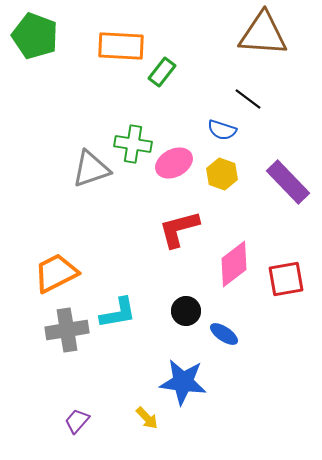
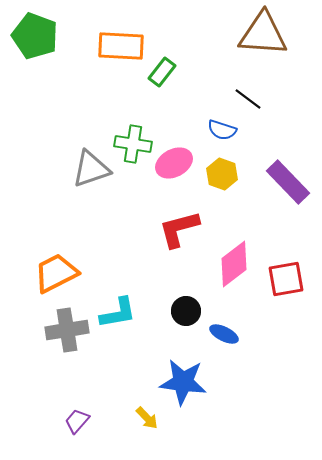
blue ellipse: rotated 8 degrees counterclockwise
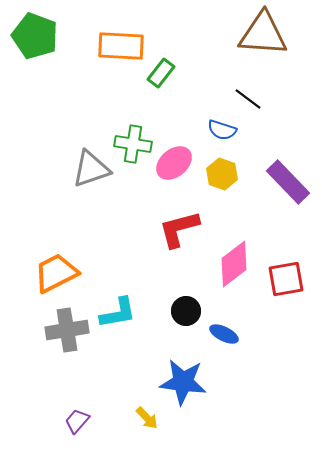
green rectangle: moved 1 px left, 1 px down
pink ellipse: rotated 12 degrees counterclockwise
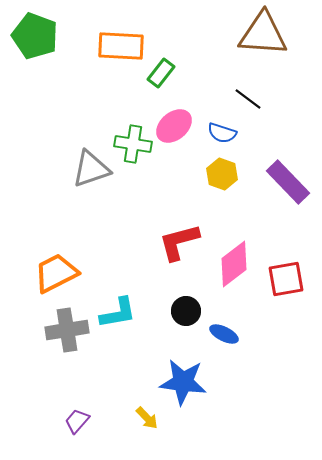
blue semicircle: moved 3 px down
pink ellipse: moved 37 px up
red L-shape: moved 13 px down
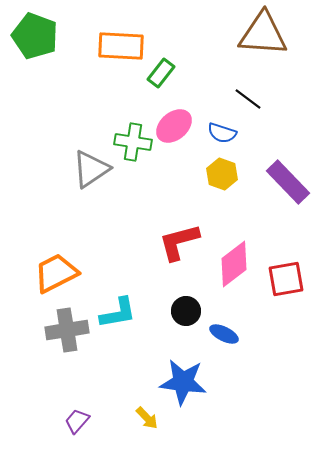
green cross: moved 2 px up
gray triangle: rotated 15 degrees counterclockwise
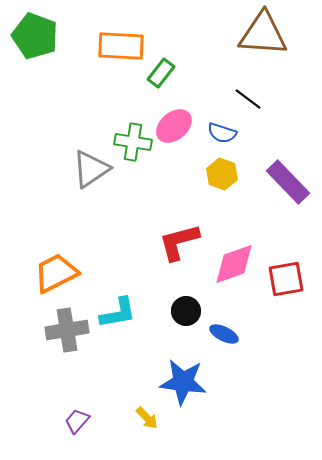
pink diamond: rotated 18 degrees clockwise
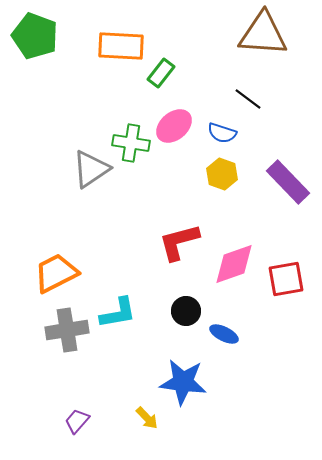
green cross: moved 2 px left, 1 px down
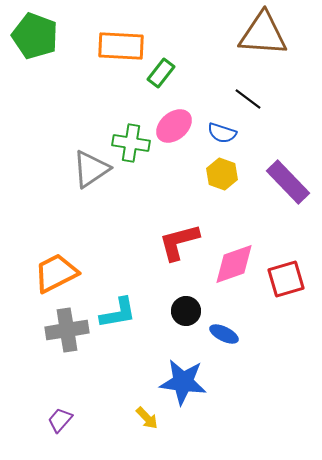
red square: rotated 6 degrees counterclockwise
purple trapezoid: moved 17 px left, 1 px up
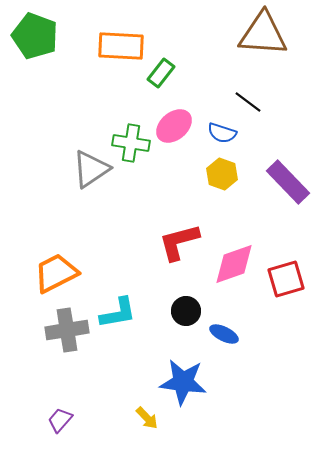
black line: moved 3 px down
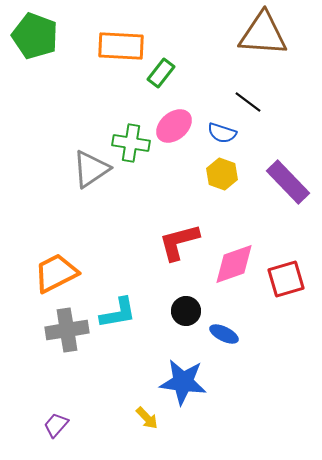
purple trapezoid: moved 4 px left, 5 px down
